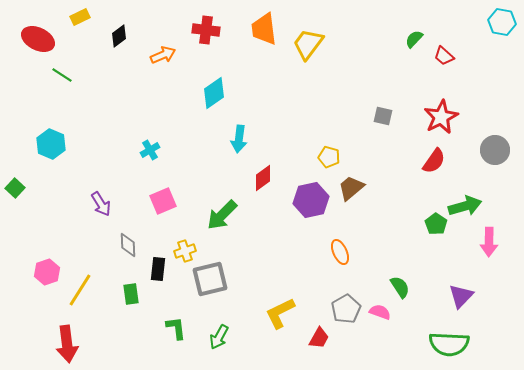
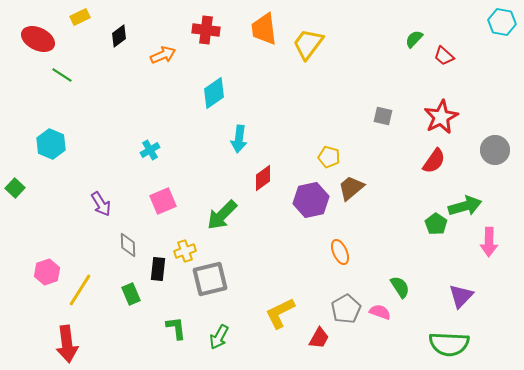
green rectangle at (131, 294): rotated 15 degrees counterclockwise
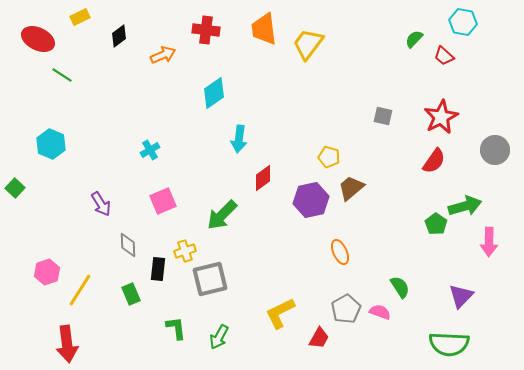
cyan hexagon at (502, 22): moved 39 px left
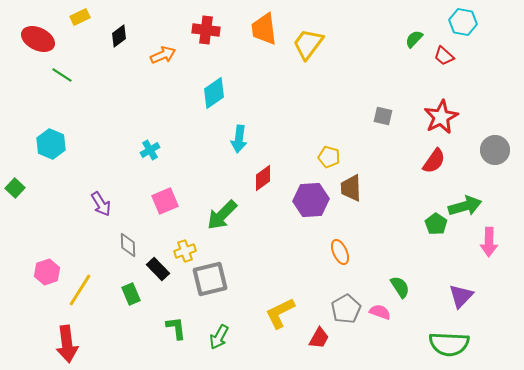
brown trapezoid at (351, 188): rotated 52 degrees counterclockwise
purple hexagon at (311, 200): rotated 8 degrees clockwise
pink square at (163, 201): moved 2 px right
black rectangle at (158, 269): rotated 50 degrees counterclockwise
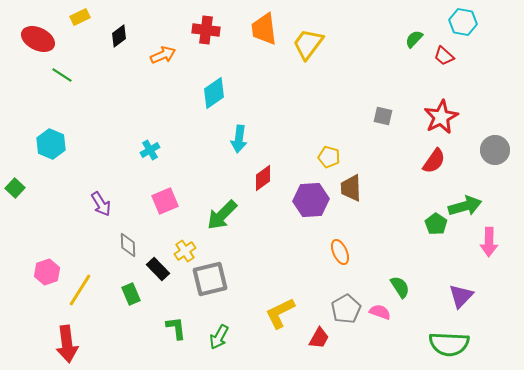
yellow cross at (185, 251): rotated 15 degrees counterclockwise
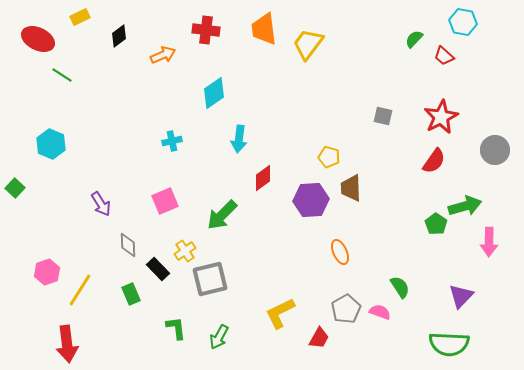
cyan cross at (150, 150): moved 22 px right, 9 px up; rotated 18 degrees clockwise
